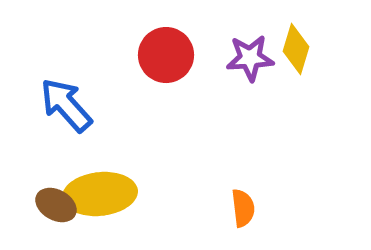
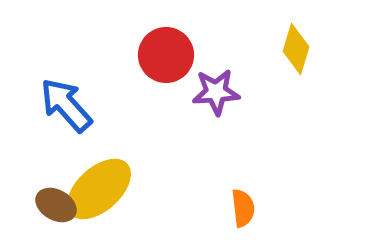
purple star: moved 34 px left, 34 px down
yellow ellipse: moved 1 px left, 5 px up; rotated 36 degrees counterclockwise
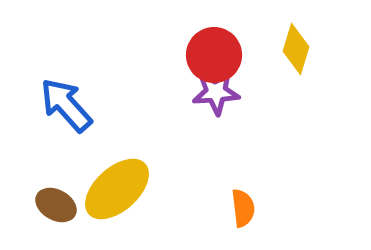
red circle: moved 48 px right
yellow ellipse: moved 18 px right
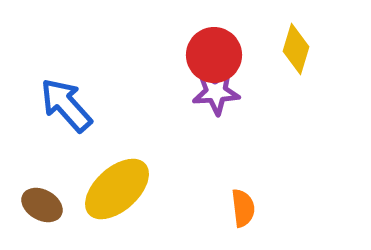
brown ellipse: moved 14 px left
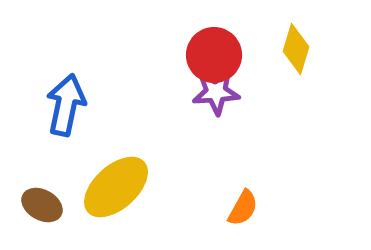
blue arrow: rotated 54 degrees clockwise
yellow ellipse: moved 1 px left, 2 px up
orange semicircle: rotated 36 degrees clockwise
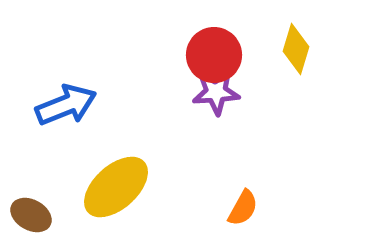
blue arrow: rotated 56 degrees clockwise
brown ellipse: moved 11 px left, 10 px down
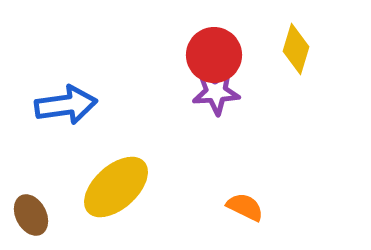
blue arrow: rotated 14 degrees clockwise
orange semicircle: moved 2 px right, 1 px up; rotated 93 degrees counterclockwise
brown ellipse: rotated 33 degrees clockwise
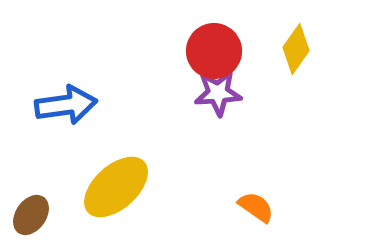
yellow diamond: rotated 18 degrees clockwise
red circle: moved 4 px up
purple star: moved 2 px right, 1 px down
orange semicircle: moved 11 px right; rotated 9 degrees clockwise
brown ellipse: rotated 63 degrees clockwise
